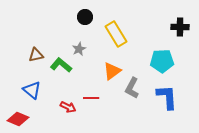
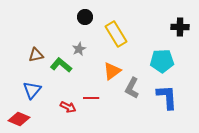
blue triangle: rotated 30 degrees clockwise
red diamond: moved 1 px right
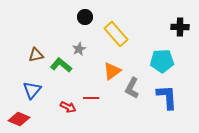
yellow rectangle: rotated 10 degrees counterclockwise
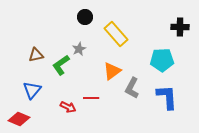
cyan pentagon: moved 1 px up
green L-shape: rotated 75 degrees counterclockwise
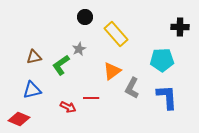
brown triangle: moved 2 px left, 2 px down
blue triangle: rotated 36 degrees clockwise
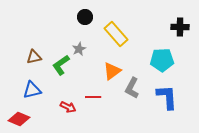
red line: moved 2 px right, 1 px up
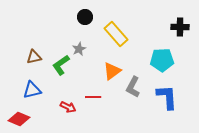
gray L-shape: moved 1 px right, 1 px up
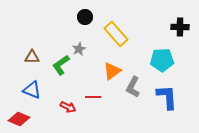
brown triangle: moved 2 px left; rotated 14 degrees clockwise
blue triangle: rotated 36 degrees clockwise
